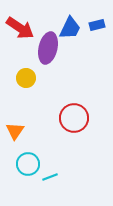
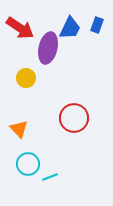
blue rectangle: rotated 56 degrees counterclockwise
orange triangle: moved 4 px right, 2 px up; rotated 18 degrees counterclockwise
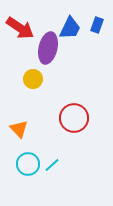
yellow circle: moved 7 px right, 1 px down
cyan line: moved 2 px right, 12 px up; rotated 21 degrees counterclockwise
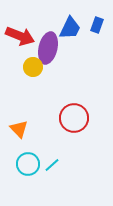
red arrow: moved 8 px down; rotated 12 degrees counterclockwise
yellow circle: moved 12 px up
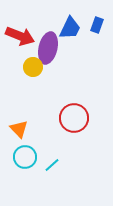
cyan circle: moved 3 px left, 7 px up
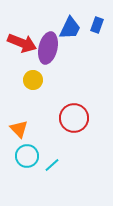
red arrow: moved 2 px right, 7 px down
yellow circle: moved 13 px down
cyan circle: moved 2 px right, 1 px up
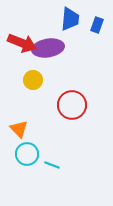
blue trapezoid: moved 9 px up; rotated 20 degrees counterclockwise
purple ellipse: rotated 68 degrees clockwise
red circle: moved 2 px left, 13 px up
cyan circle: moved 2 px up
cyan line: rotated 63 degrees clockwise
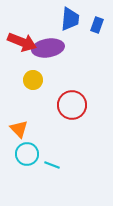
red arrow: moved 1 px up
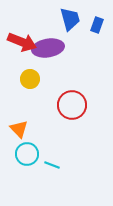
blue trapezoid: rotated 20 degrees counterclockwise
yellow circle: moved 3 px left, 1 px up
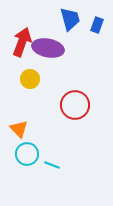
red arrow: rotated 92 degrees counterclockwise
purple ellipse: rotated 20 degrees clockwise
red circle: moved 3 px right
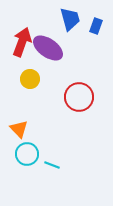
blue rectangle: moved 1 px left, 1 px down
purple ellipse: rotated 24 degrees clockwise
red circle: moved 4 px right, 8 px up
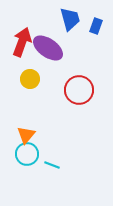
red circle: moved 7 px up
orange triangle: moved 7 px right, 6 px down; rotated 24 degrees clockwise
